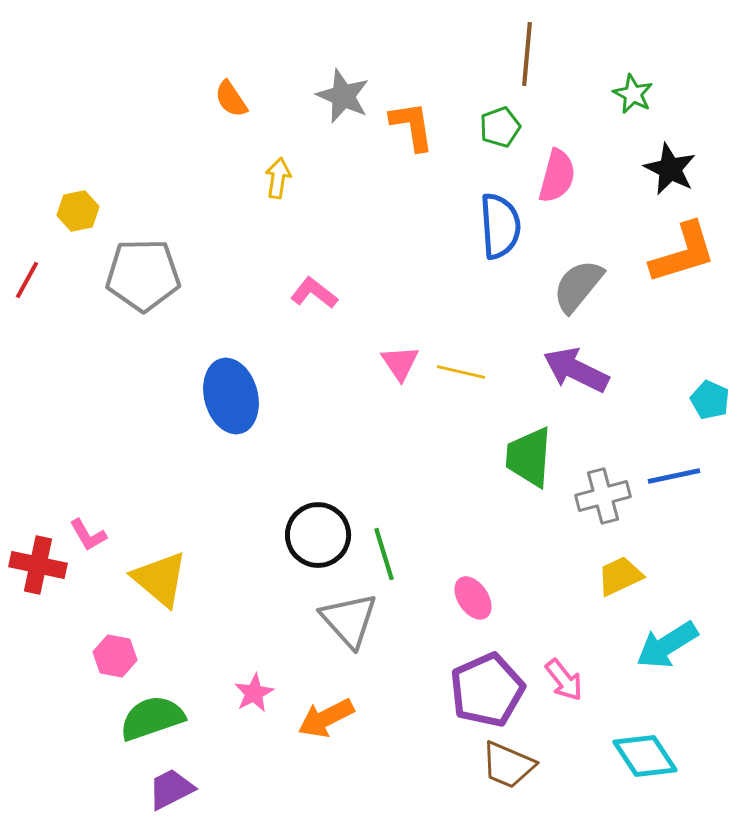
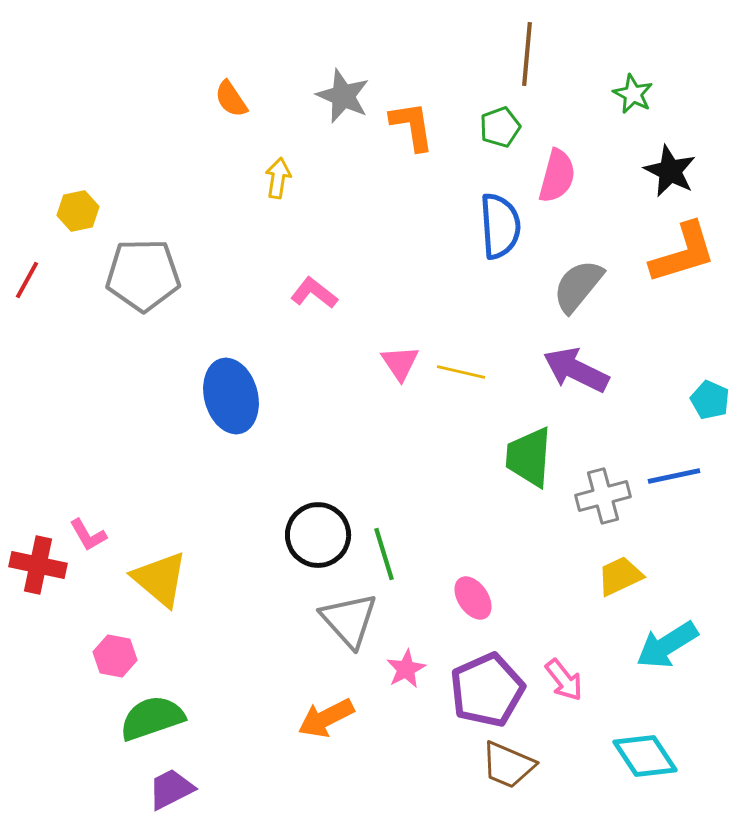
black star at (670, 169): moved 2 px down
pink star at (254, 693): moved 152 px right, 24 px up
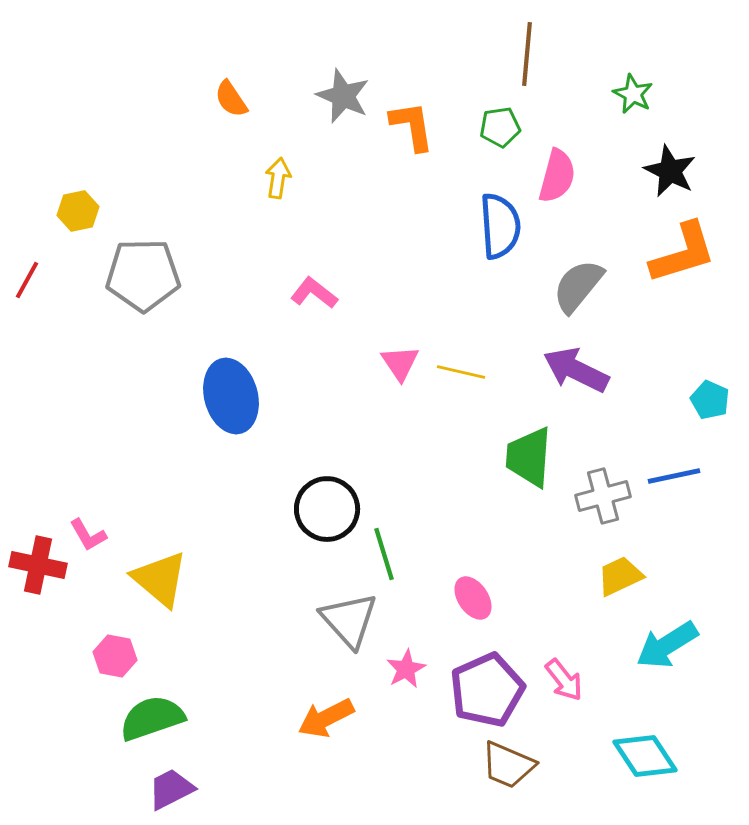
green pentagon at (500, 127): rotated 12 degrees clockwise
black circle at (318, 535): moved 9 px right, 26 px up
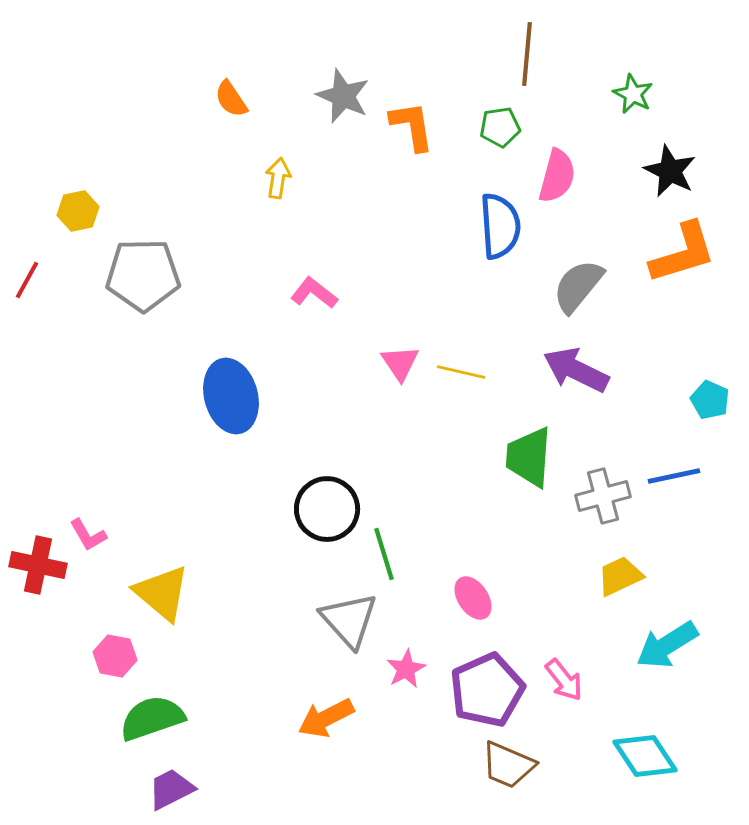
yellow triangle at (160, 579): moved 2 px right, 14 px down
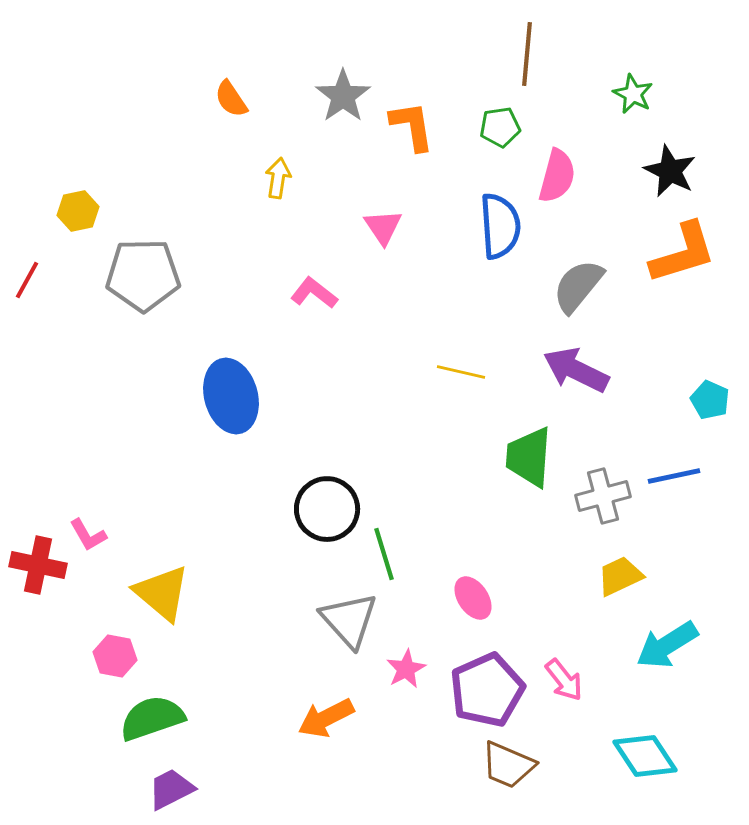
gray star at (343, 96): rotated 14 degrees clockwise
pink triangle at (400, 363): moved 17 px left, 136 px up
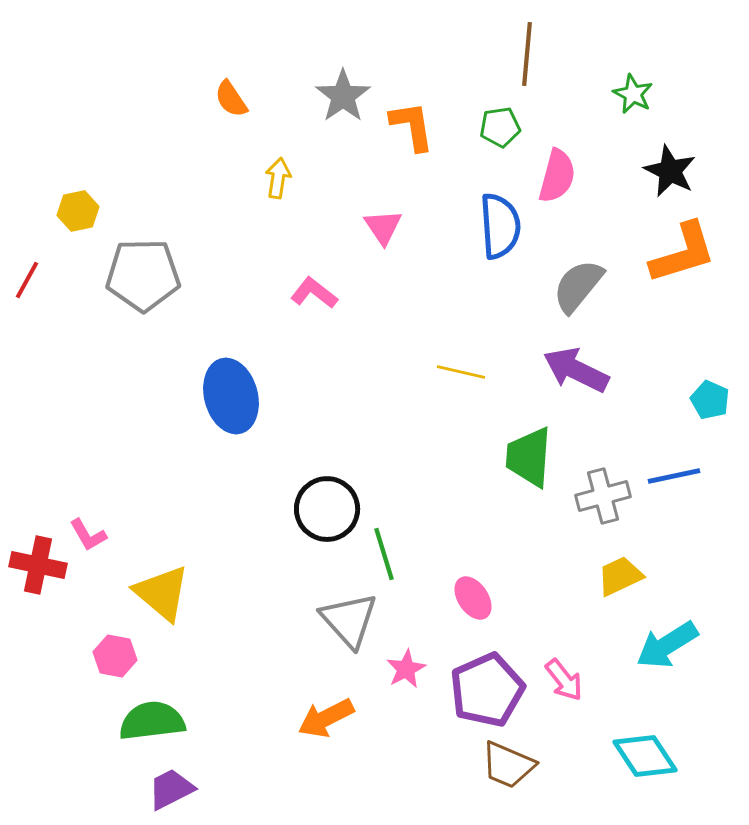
green semicircle at (152, 718): moved 3 px down; rotated 12 degrees clockwise
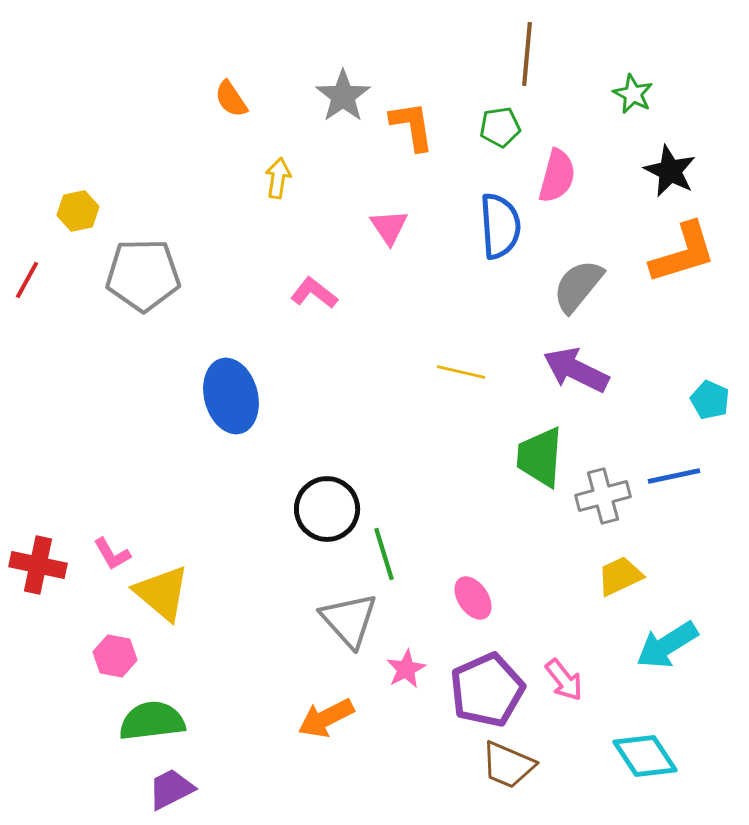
pink triangle at (383, 227): moved 6 px right
green trapezoid at (529, 457): moved 11 px right
pink L-shape at (88, 535): moved 24 px right, 19 px down
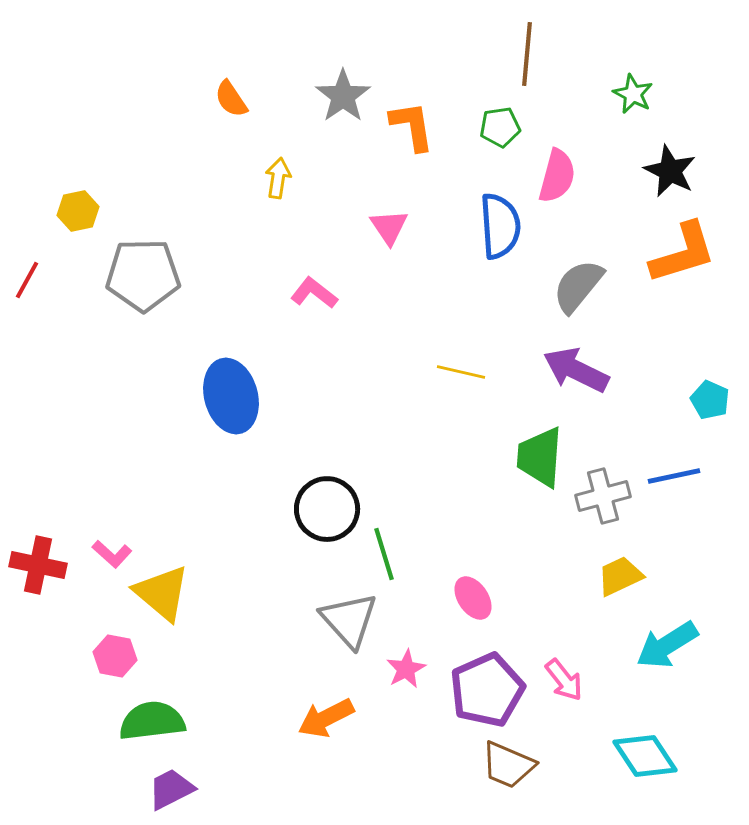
pink L-shape at (112, 554): rotated 18 degrees counterclockwise
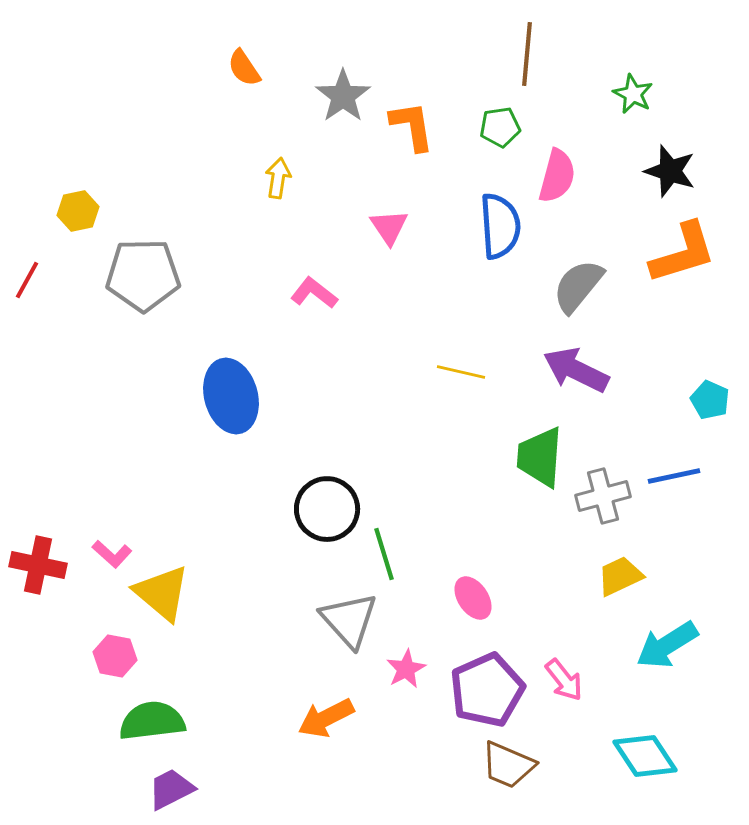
orange semicircle at (231, 99): moved 13 px right, 31 px up
black star at (670, 171): rotated 8 degrees counterclockwise
